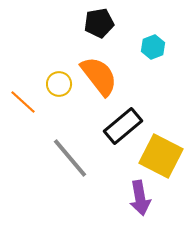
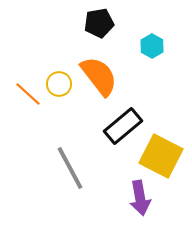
cyan hexagon: moved 1 px left, 1 px up; rotated 10 degrees counterclockwise
orange line: moved 5 px right, 8 px up
gray line: moved 10 px down; rotated 12 degrees clockwise
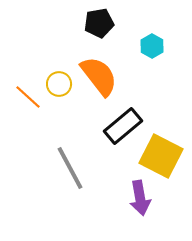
orange line: moved 3 px down
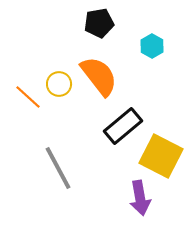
gray line: moved 12 px left
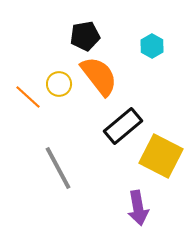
black pentagon: moved 14 px left, 13 px down
purple arrow: moved 2 px left, 10 px down
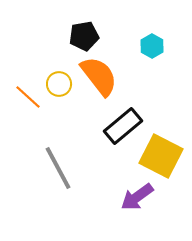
black pentagon: moved 1 px left
purple arrow: moved 1 px left, 11 px up; rotated 64 degrees clockwise
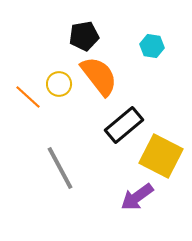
cyan hexagon: rotated 20 degrees counterclockwise
black rectangle: moved 1 px right, 1 px up
gray line: moved 2 px right
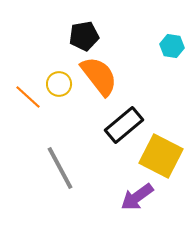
cyan hexagon: moved 20 px right
